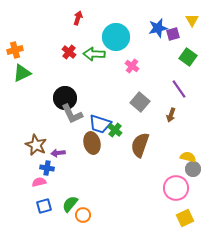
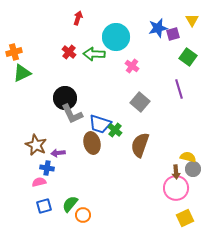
orange cross: moved 1 px left, 2 px down
purple line: rotated 18 degrees clockwise
brown arrow: moved 5 px right, 57 px down; rotated 24 degrees counterclockwise
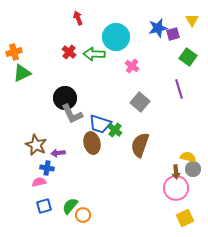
red arrow: rotated 40 degrees counterclockwise
green semicircle: moved 2 px down
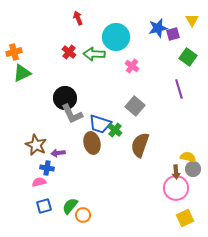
gray square: moved 5 px left, 4 px down
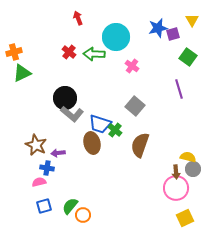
gray L-shape: rotated 25 degrees counterclockwise
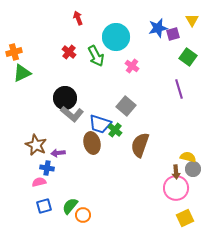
green arrow: moved 2 px right, 2 px down; rotated 120 degrees counterclockwise
gray square: moved 9 px left
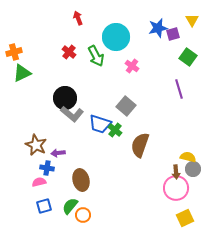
brown ellipse: moved 11 px left, 37 px down
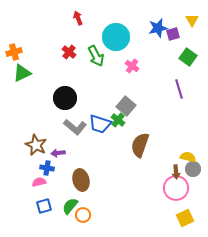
gray L-shape: moved 3 px right, 13 px down
green cross: moved 3 px right, 10 px up
